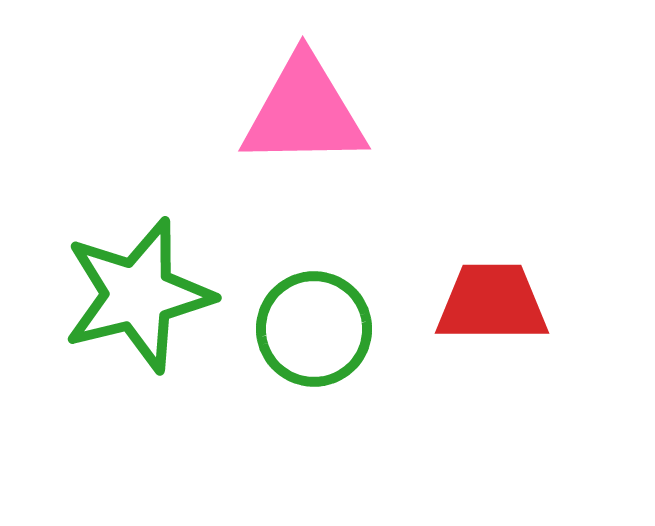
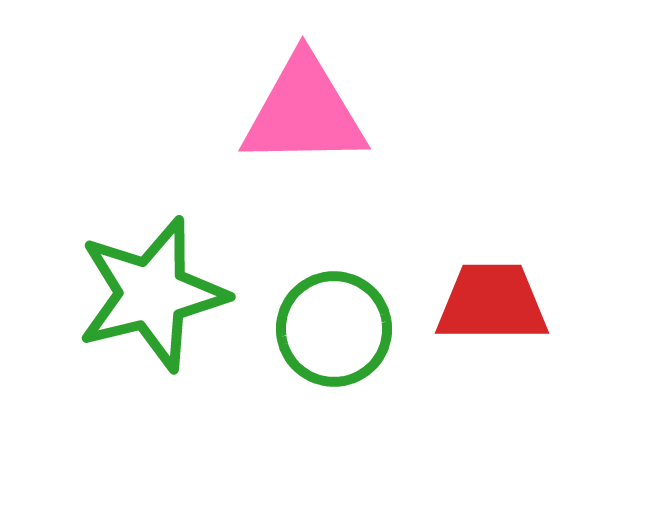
green star: moved 14 px right, 1 px up
green circle: moved 20 px right
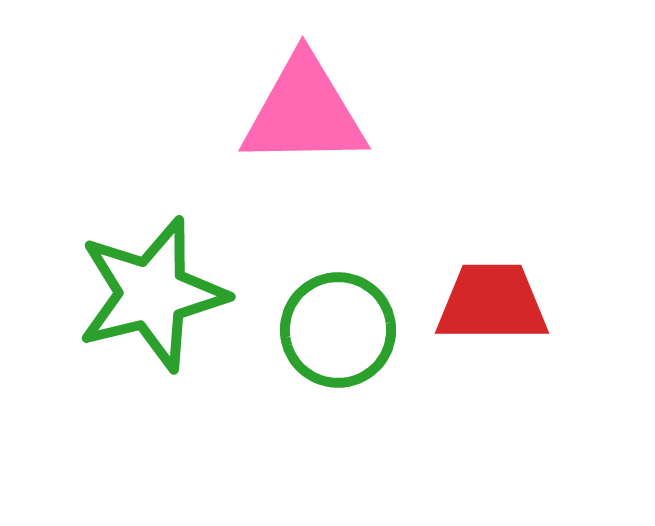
green circle: moved 4 px right, 1 px down
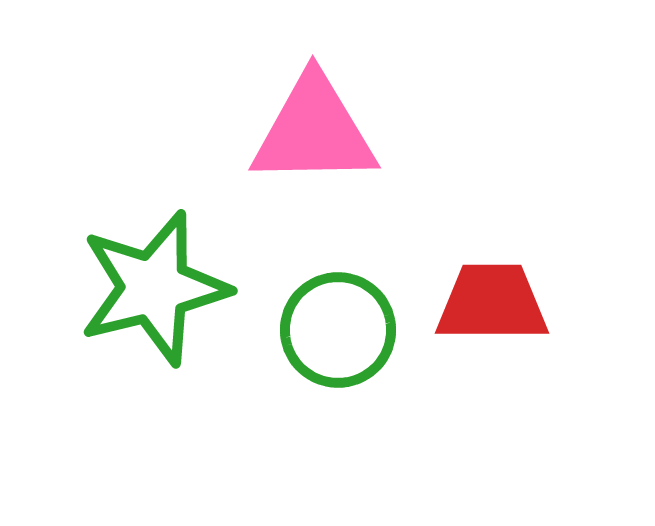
pink triangle: moved 10 px right, 19 px down
green star: moved 2 px right, 6 px up
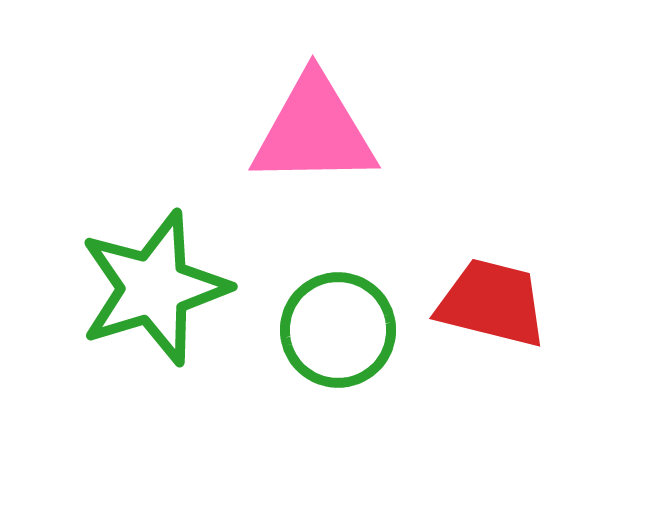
green star: rotated 3 degrees counterclockwise
red trapezoid: rotated 14 degrees clockwise
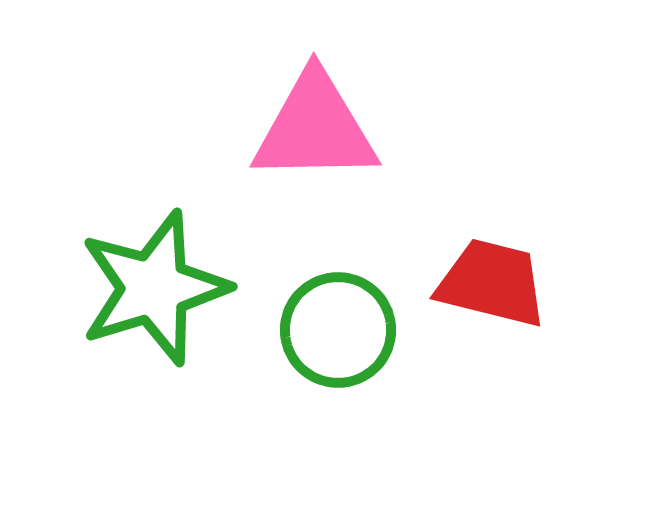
pink triangle: moved 1 px right, 3 px up
red trapezoid: moved 20 px up
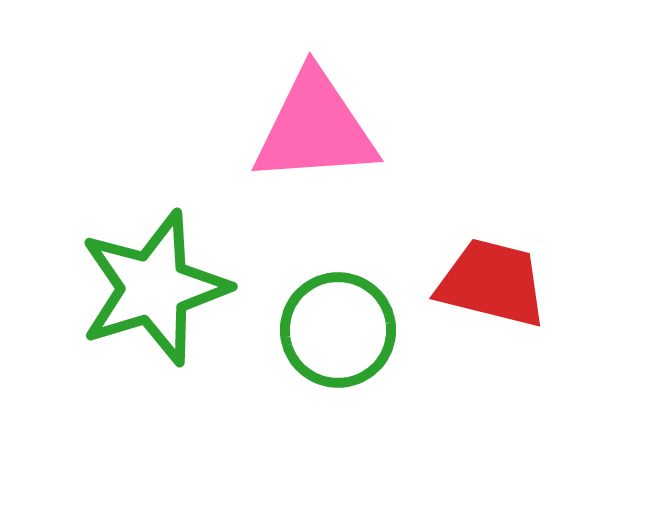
pink triangle: rotated 3 degrees counterclockwise
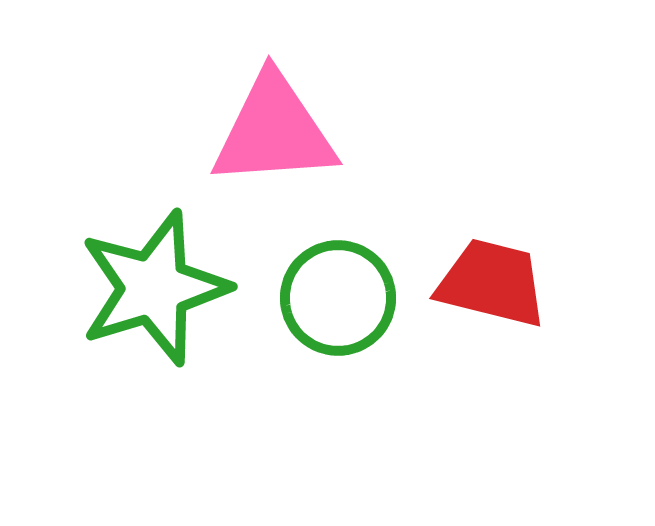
pink triangle: moved 41 px left, 3 px down
green circle: moved 32 px up
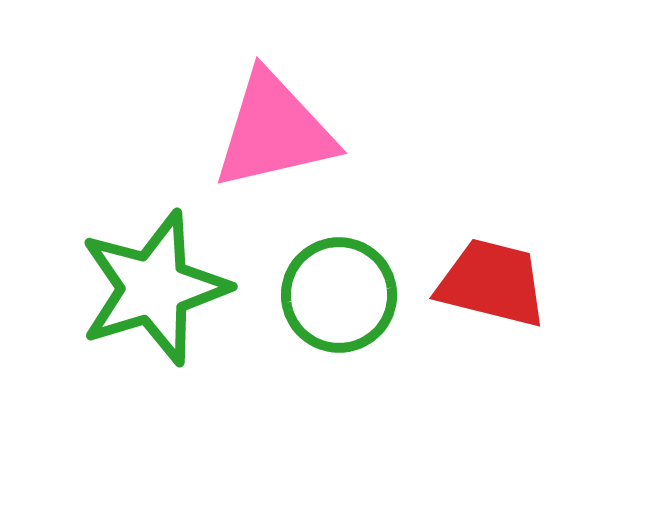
pink triangle: rotated 9 degrees counterclockwise
green circle: moved 1 px right, 3 px up
